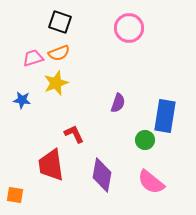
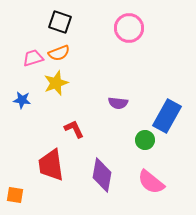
purple semicircle: rotated 78 degrees clockwise
blue rectangle: moved 2 px right; rotated 20 degrees clockwise
red L-shape: moved 5 px up
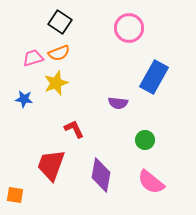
black square: rotated 15 degrees clockwise
blue star: moved 2 px right, 1 px up
blue rectangle: moved 13 px left, 39 px up
red trapezoid: rotated 28 degrees clockwise
purple diamond: moved 1 px left
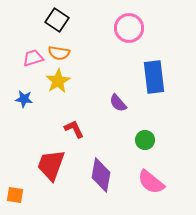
black square: moved 3 px left, 2 px up
orange semicircle: rotated 30 degrees clockwise
blue rectangle: rotated 36 degrees counterclockwise
yellow star: moved 2 px right, 2 px up; rotated 10 degrees counterclockwise
purple semicircle: rotated 42 degrees clockwise
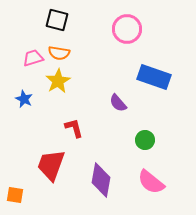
black square: rotated 20 degrees counterclockwise
pink circle: moved 2 px left, 1 px down
blue rectangle: rotated 64 degrees counterclockwise
blue star: rotated 18 degrees clockwise
red L-shape: moved 1 px up; rotated 10 degrees clockwise
purple diamond: moved 5 px down
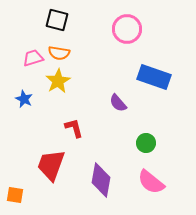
green circle: moved 1 px right, 3 px down
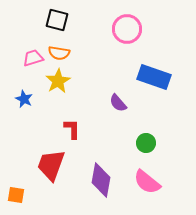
red L-shape: moved 2 px left, 1 px down; rotated 15 degrees clockwise
pink semicircle: moved 4 px left
orange square: moved 1 px right
